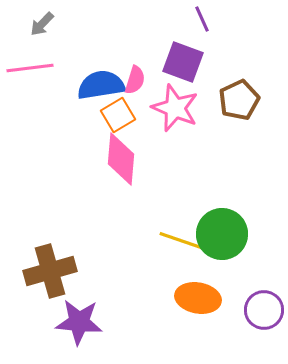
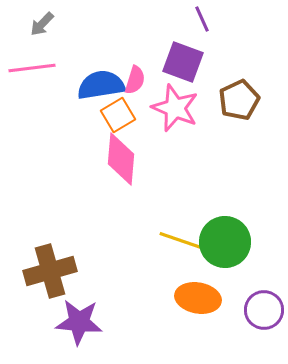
pink line: moved 2 px right
green circle: moved 3 px right, 8 px down
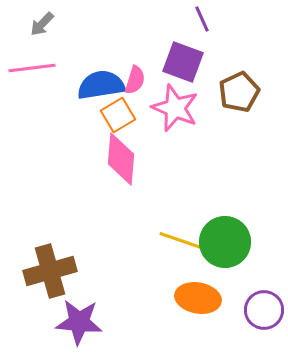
brown pentagon: moved 8 px up
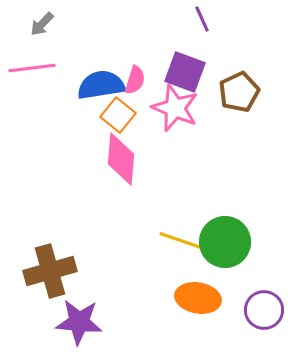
purple square: moved 2 px right, 10 px down
orange square: rotated 20 degrees counterclockwise
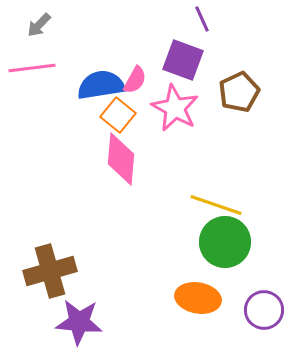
gray arrow: moved 3 px left, 1 px down
purple square: moved 2 px left, 12 px up
pink semicircle: rotated 12 degrees clockwise
pink star: rotated 6 degrees clockwise
yellow line: moved 31 px right, 37 px up
